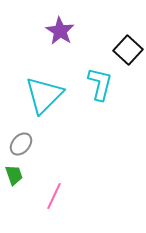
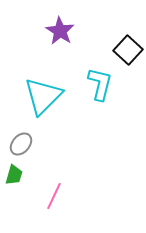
cyan triangle: moved 1 px left, 1 px down
green trapezoid: rotated 35 degrees clockwise
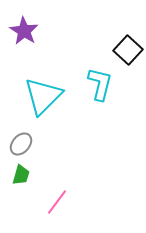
purple star: moved 36 px left
green trapezoid: moved 7 px right
pink line: moved 3 px right, 6 px down; rotated 12 degrees clockwise
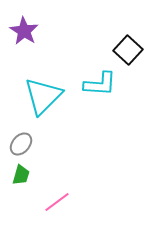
cyan L-shape: rotated 80 degrees clockwise
pink line: rotated 16 degrees clockwise
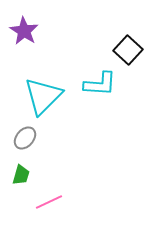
gray ellipse: moved 4 px right, 6 px up
pink line: moved 8 px left; rotated 12 degrees clockwise
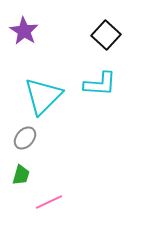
black square: moved 22 px left, 15 px up
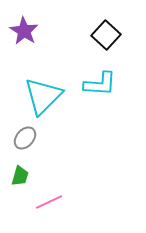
green trapezoid: moved 1 px left, 1 px down
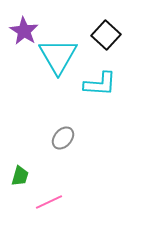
cyan triangle: moved 15 px right, 40 px up; rotated 15 degrees counterclockwise
gray ellipse: moved 38 px right
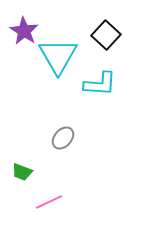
green trapezoid: moved 2 px right, 4 px up; rotated 95 degrees clockwise
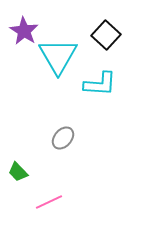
green trapezoid: moved 4 px left; rotated 25 degrees clockwise
